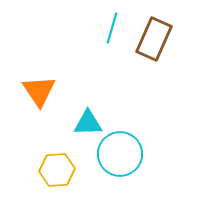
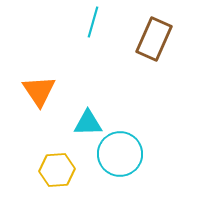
cyan line: moved 19 px left, 6 px up
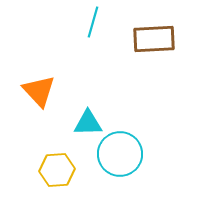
brown rectangle: rotated 63 degrees clockwise
orange triangle: rotated 9 degrees counterclockwise
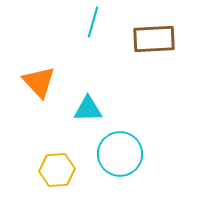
orange triangle: moved 9 px up
cyan triangle: moved 14 px up
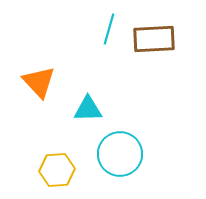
cyan line: moved 16 px right, 7 px down
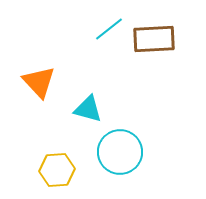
cyan line: rotated 36 degrees clockwise
cyan triangle: rotated 16 degrees clockwise
cyan circle: moved 2 px up
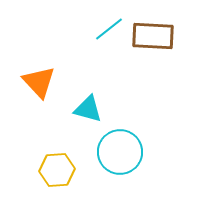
brown rectangle: moved 1 px left, 3 px up; rotated 6 degrees clockwise
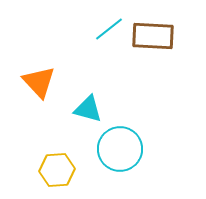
cyan circle: moved 3 px up
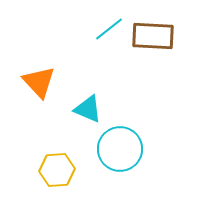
cyan triangle: rotated 8 degrees clockwise
